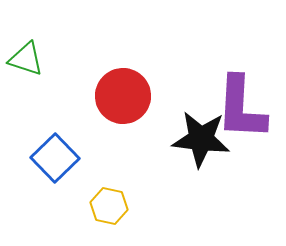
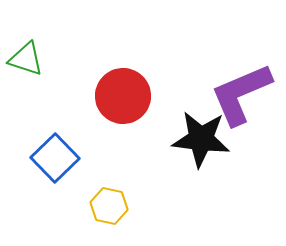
purple L-shape: moved 14 px up; rotated 64 degrees clockwise
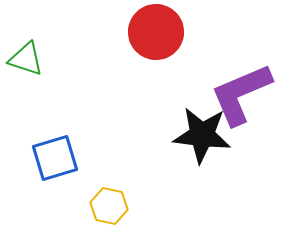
red circle: moved 33 px right, 64 px up
black star: moved 1 px right, 4 px up
blue square: rotated 27 degrees clockwise
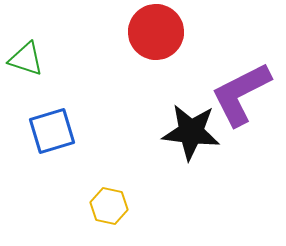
purple L-shape: rotated 4 degrees counterclockwise
black star: moved 11 px left, 3 px up
blue square: moved 3 px left, 27 px up
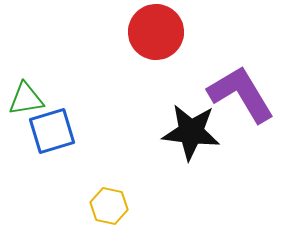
green triangle: moved 40 px down; rotated 27 degrees counterclockwise
purple L-shape: rotated 86 degrees clockwise
